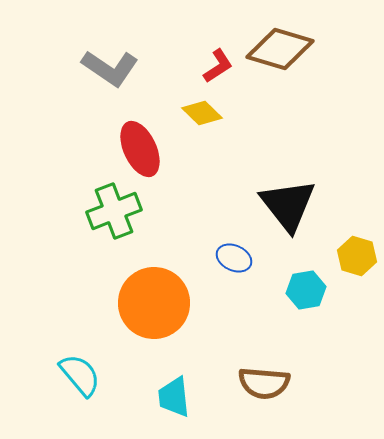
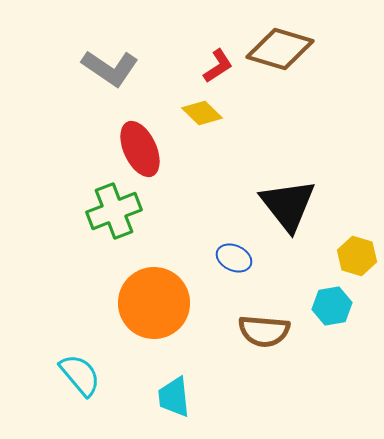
cyan hexagon: moved 26 px right, 16 px down
brown semicircle: moved 52 px up
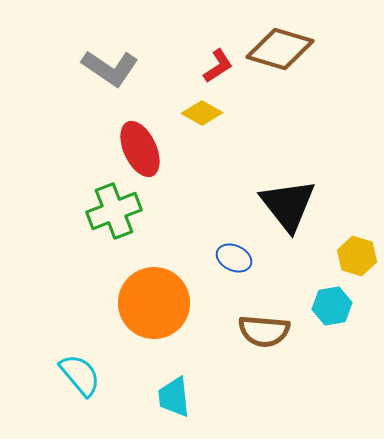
yellow diamond: rotated 15 degrees counterclockwise
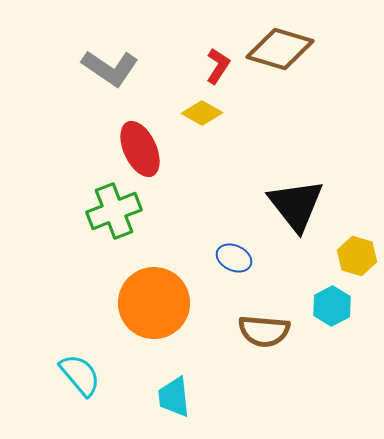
red L-shape: rotated 24 degrees counterclockwise
black triangle: moved 8 px right
cyan hexagon: rotated 18 degrees counterclockwise
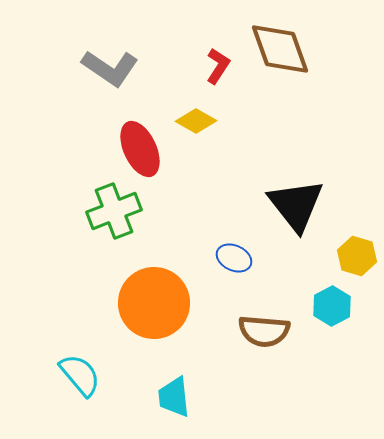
brown diamond: rotated 54 degrees clockwise
yellow diamond: moved 6 px left, 8 px down
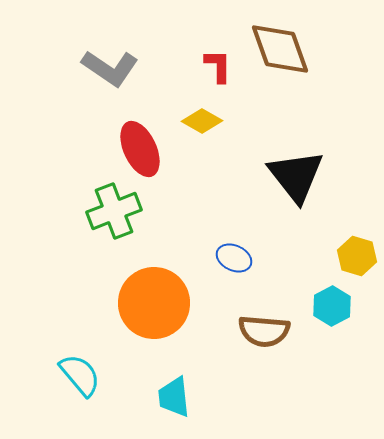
red L-shape: rotated 33 degrees counterclockwise
yellow diamond: moved 6 px right
black triangle: moved 29 px up
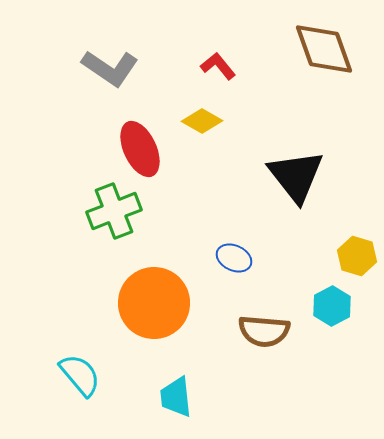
brown diamond: moved 44 px right
red L-shape: rotated 39 degrees counterclockwise
cyan trapezoid: moved 2 px right
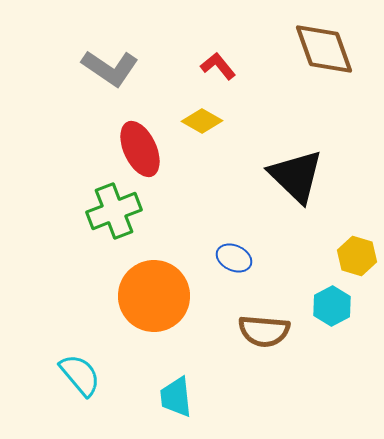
black triangle: rotated 8 degrees counterclockwise
orange circle: moved 7 px up
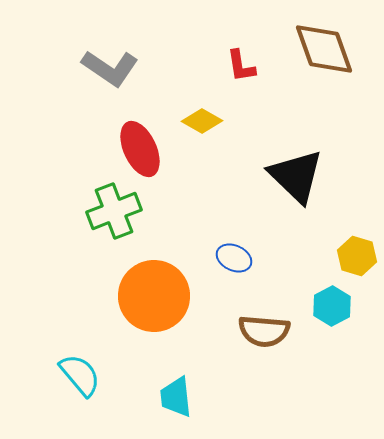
red L-shape: moved 23 px right; rotated 150 degrees counterclockwise
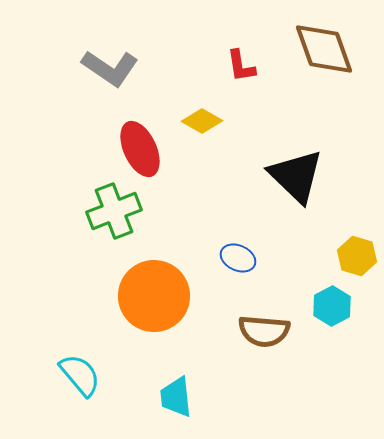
blue ellipse: moved 4 px right
